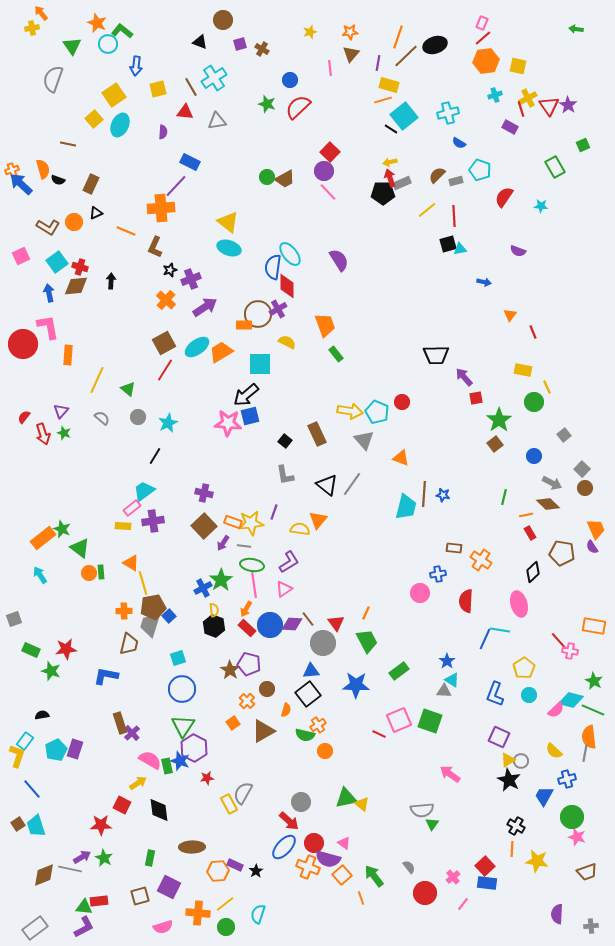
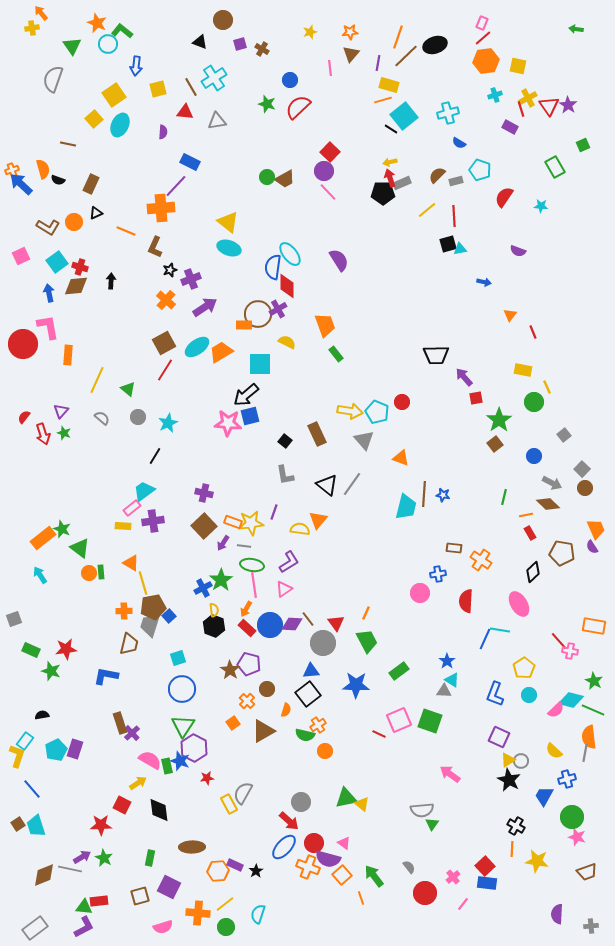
pink ellipse at (519, 604): rotated 15 degrees counterclockwise
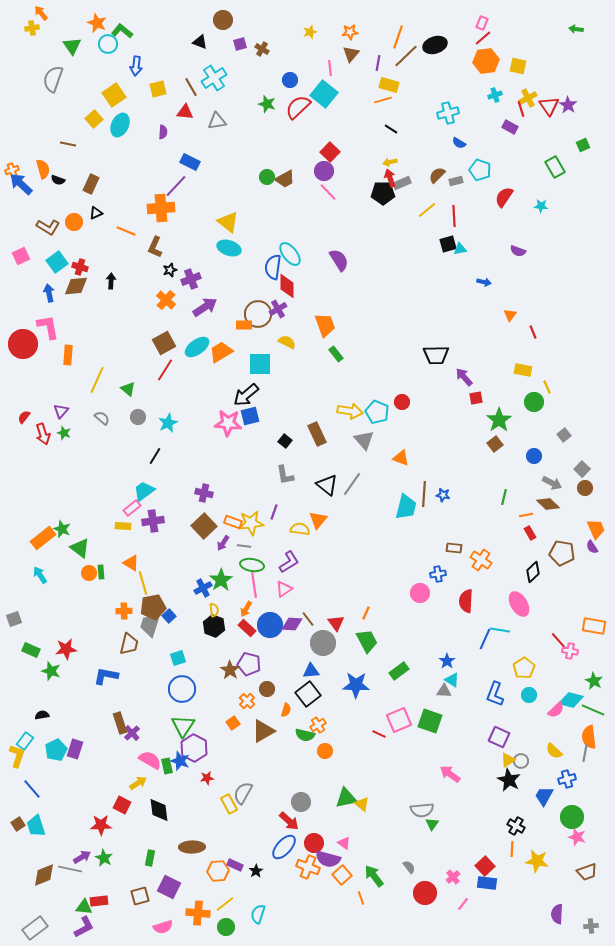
cyan square at (404, 116): moved 80 px left, 22 px up; rotated 12 degrees counterclockwise
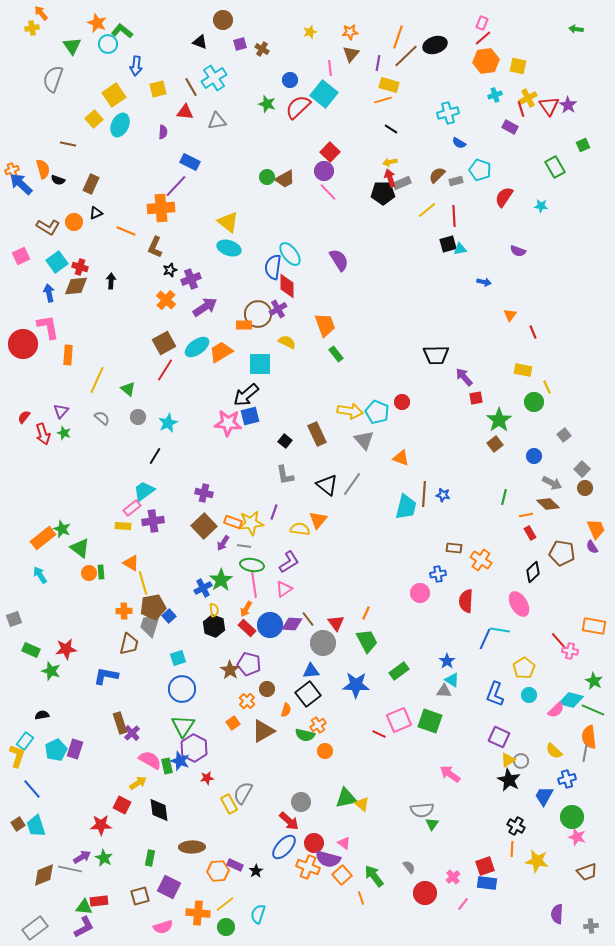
red square at (485, 866): rotated 24 degrees clockwise
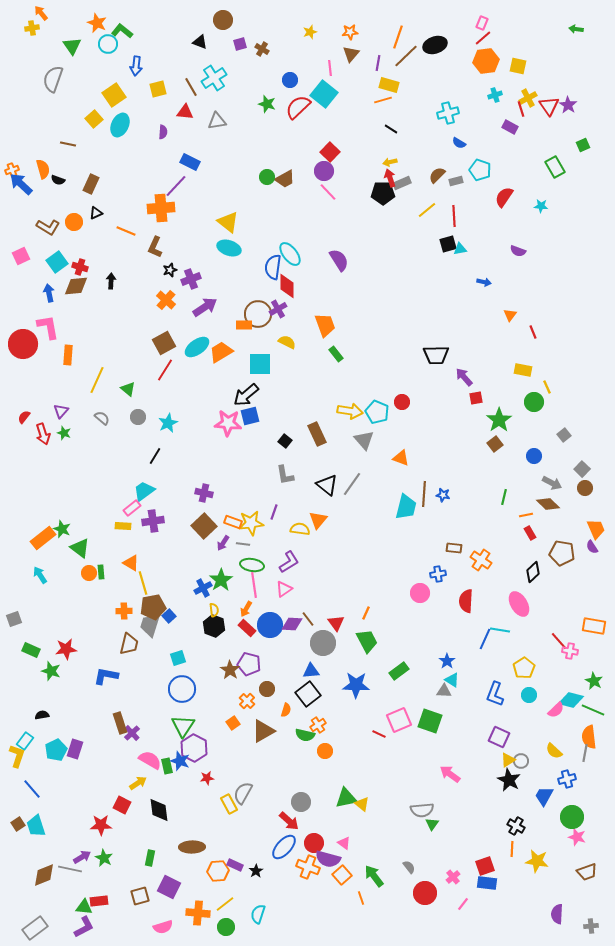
gray line at (244, 546): moved 1 px left, 2 px up
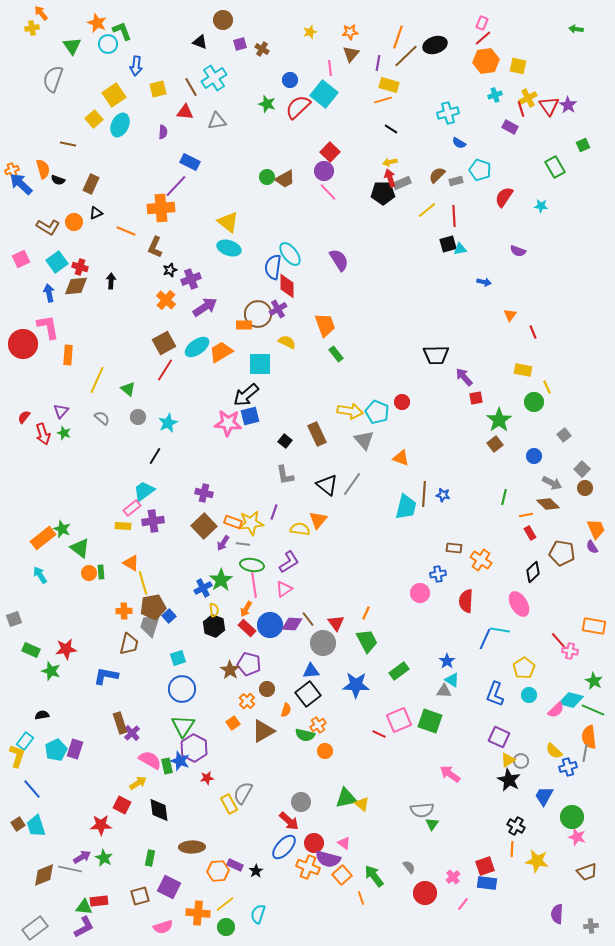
green L-shape at (122, 31): rotated 30 degrees clockwise
pink square at (21, 256): moved 3 px down
blue cross at (567, 779): moved 1 px right, 12 px up
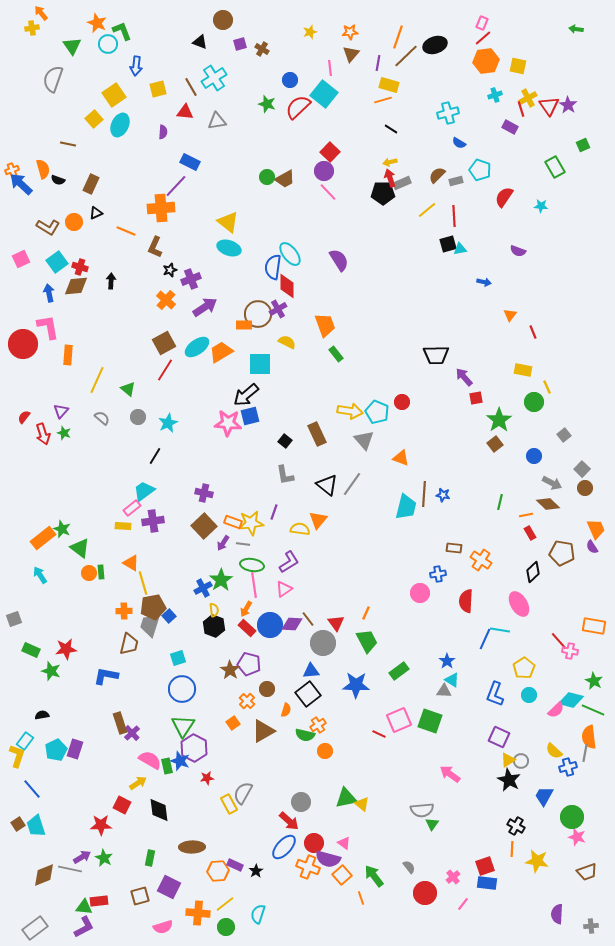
green line at (504, 497): moved 4 px left, 5 px down
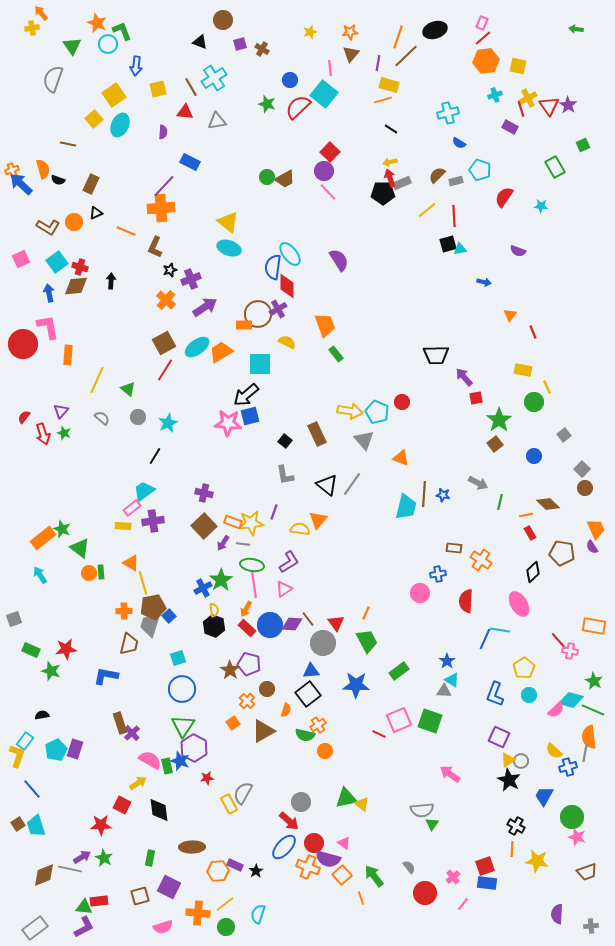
black ellipse at (435, 45): moved 15 px up
purple line at (176, 186): moved 12 px left
gray arrow at (552, 483): moved 74 px left
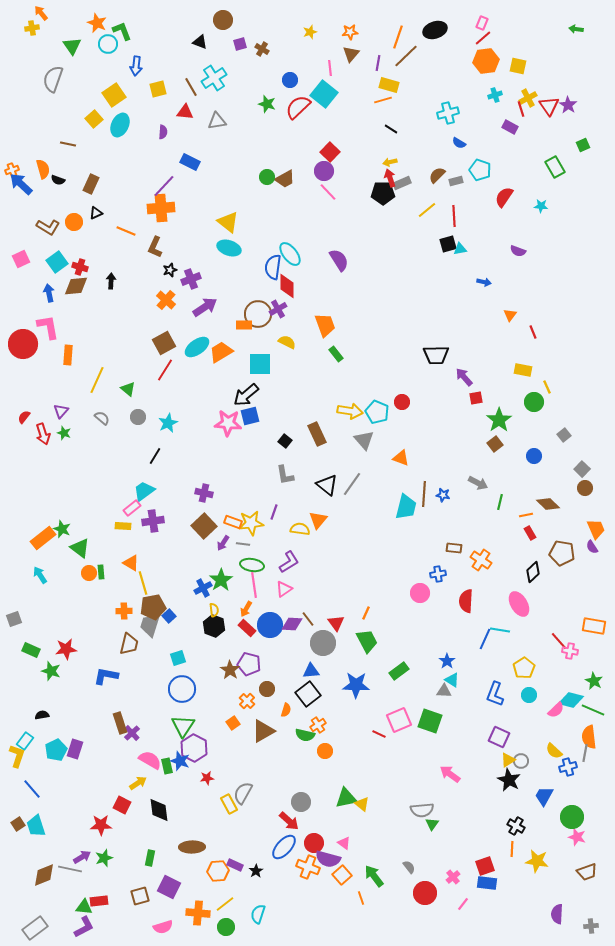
green star at (104, 858): rotated 24 degrees clockwise
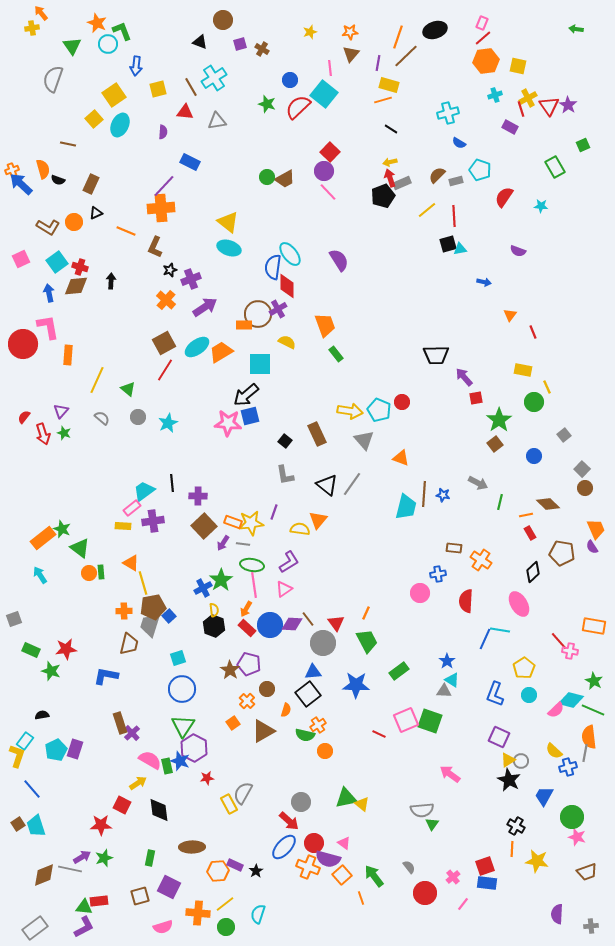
black pentagon at (383, 193): moved 3 px down; rotated 20 degrees counterclockwise
cyan pentagon at (377, 412): moved 2 px right, 2 px up
black line at (155, 456): moved 17 px right, 27 px down; rotated 36 degrees counterclockwise
purple cross at (204, 493): moved 6 px left, 3 px down; rotated 12 degrees counterclockwise
blue triangle at (311, 671): moved 2 px right, 1 px down
pink square at (399, 720): moved 7 px right
